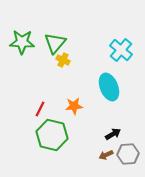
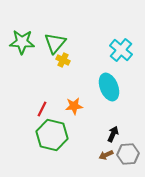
red line: moved 2 px right
black arrow: rotated 35 degrees counterclockwise
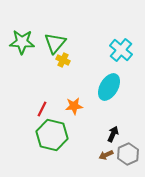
cyan ellipse: rotated 52 degrees clockwise
gray hexagon: rotated 20 degrees counterclockwise
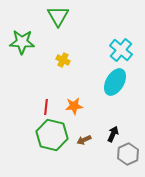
green triangle: moved 3 px right, 27 px up; rotated 10 degrees counterclockwise
cyan ellipse: moved 6 px right, 5 px up
red line: moved 4 px right, 2 px up; rotated 21 degrees counterclockwise
brown arrow: moved 22 px left, 15 px up
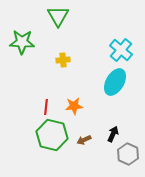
yellow cross: rotated 32 degrees counterclockwise
gray hexagon: rotated 10 degrees counterclockwise
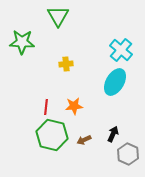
yellow cross: moved 3 px right, 4 px down
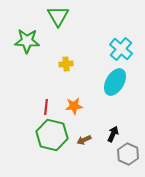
green star: moved 5 px right, 1 px up
cyan cross: moved 1 px up
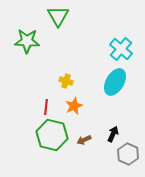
yellow cross: moved 17 px down; rotated 24 degrees clockwise
orange star: rotated 18 degrees counterclockwise
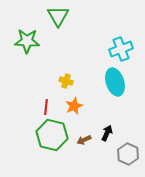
cyan cross: rotated 30 degrees clockwise
cyan ellipse: rotated 48 degrees counterclockwise
black arrow: moved 6 px left, 1 px up
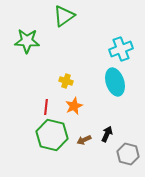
green triangle: moved 6 px right; rotated 25 degrees clockwise
black arrow: moved 1 px down
gray hexagon: rotated 10 degrees counterclockwise
